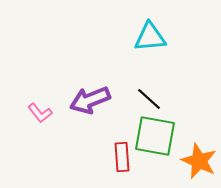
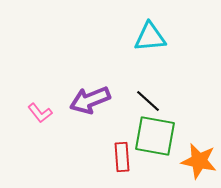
black line: moved 1 px left, 2 px down
orange star: rotated 12 degrees counterclockwise
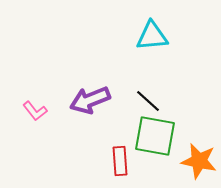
cyan triangle: moved 2 px right, 1 px up
pink L-shape: moved 5 px left, 2 px up
red rectangle: moved 2 px left, 4 px down
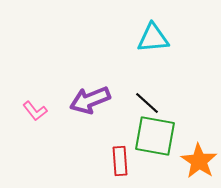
cyan triangle: moved 1 px right, 2 px down
black line: moved 1 px left, 2 px down
orange star: rotated 21 degrees clockwise
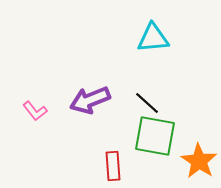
red rectangle: moved 7 px left, 5 px down
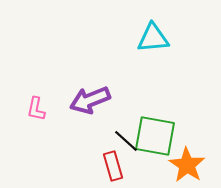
black line: moved 21 px left, 38 px down
pink L-shape: moved 1 px right, 2 px up; rotated 50 degrees clockwise
orange star: moved 12 px left, 4 px down
red rectangle: rotated 12 degrees counterclockwise
